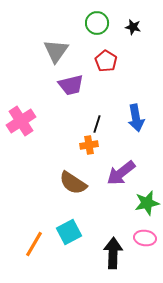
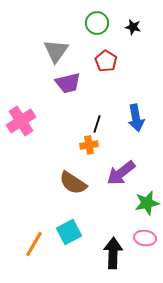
purple trapezoid: moved 3 px left, 2 px up
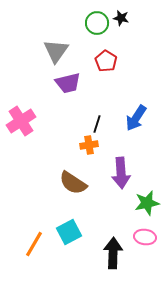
black star: moved 12 px left, 9 px up
blue arrow: rotated 44 degrees clockwise
purple arrow: rotated 56 degrees counterclockwise
pink ellipse: moved 1 px up
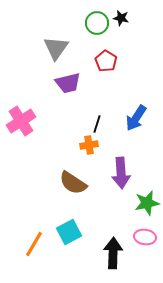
gray triangle: moved 3 px up
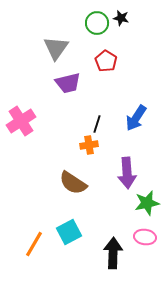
purple arrow: moved 6 px right
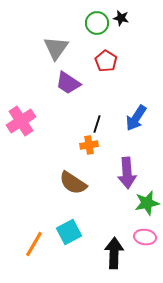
purple trapezoid: rotated 48 degrees clockwise
black arrow: moved 1 px right
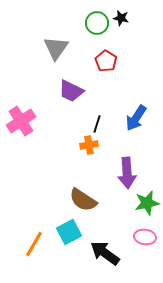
purple trapezoid: moved 3 px right, 8 px down; rotated 8 degrees counterclockwise
brown semicircle: moved 10 px right, 17 px down
black arrow: moved 9 px left; rotated 56 degrees counterclockwise
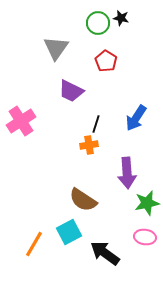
green circle: moved 1 px right
black line: moved 1 px left
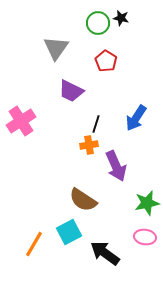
purple arrow: moved 11 px left, 7 px up; rotated 20 degrees counterclockwise
